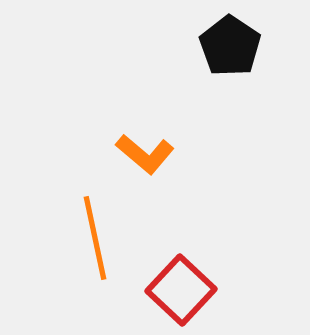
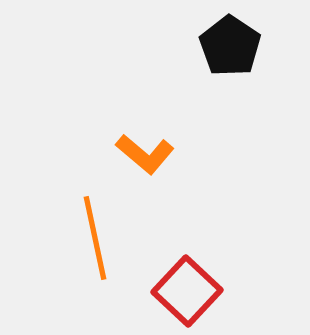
red square: moved 6 px right, 1 px down
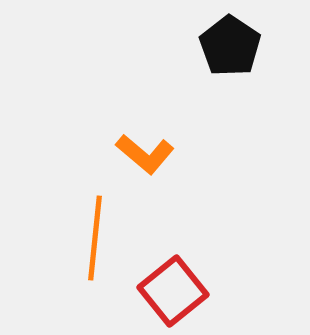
orange line: rotated 18 degrees clockwise
red square: moved 14 px left; rotated 8 degrees clockwise
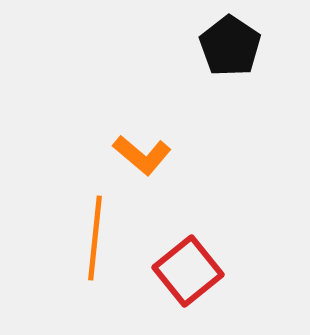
orange L-shape: moved 3 px left, 1 px down
red square: moved 15 px right, 20 px up
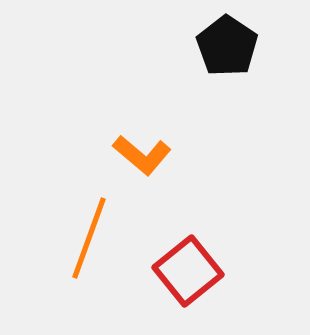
black pentagon: moved 3 px left
orange line: moved 6 px left; rotated 14 degrees clockwise
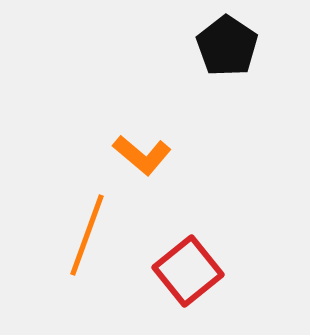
orange line: moved 2 px left, 3 px up
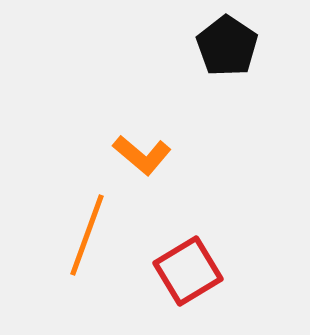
red square: rotated 8 degrees clockwise
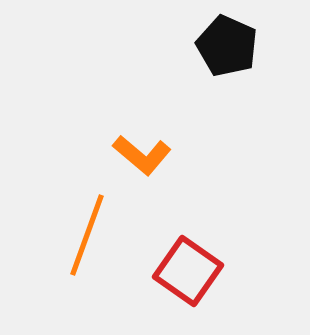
black pentagon: rotated 10 degrees counterclockwise
red square: rotated 24 degrees counterclockwise
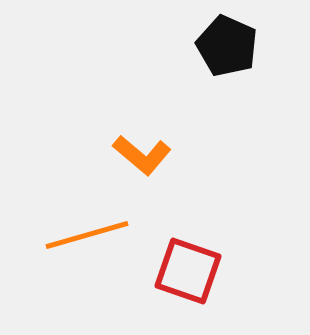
orange line: rotated 54 degrees clockwise
red square: rotated 16 degrees counterclockwise
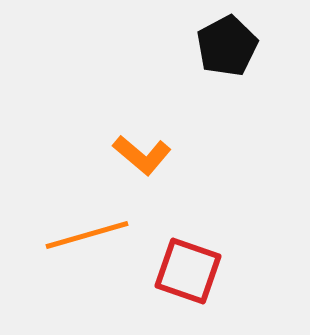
black pentagon: rotated 20 degrees clockwise
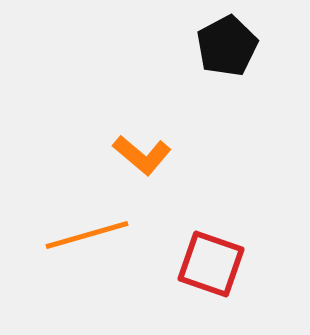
red square: moved 23 px right, 7 px up
